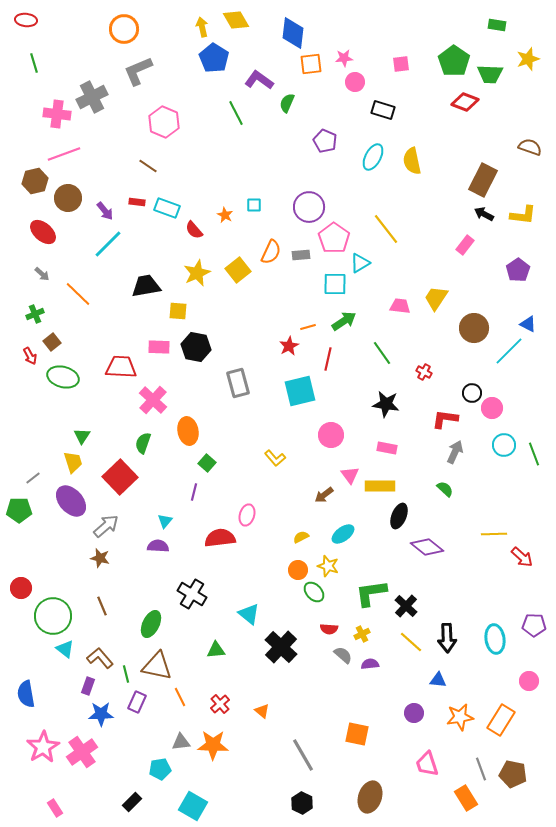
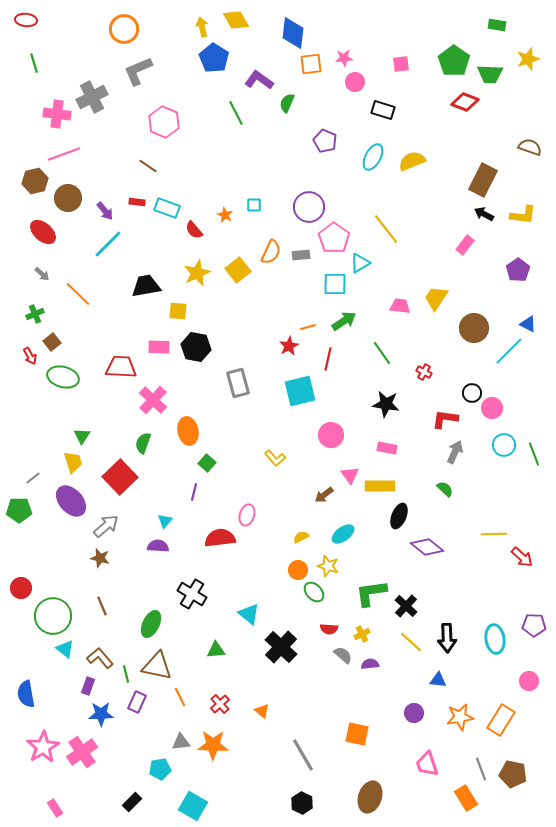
yellow semicircle at (412, 161): rotated 80 degrees clockwise
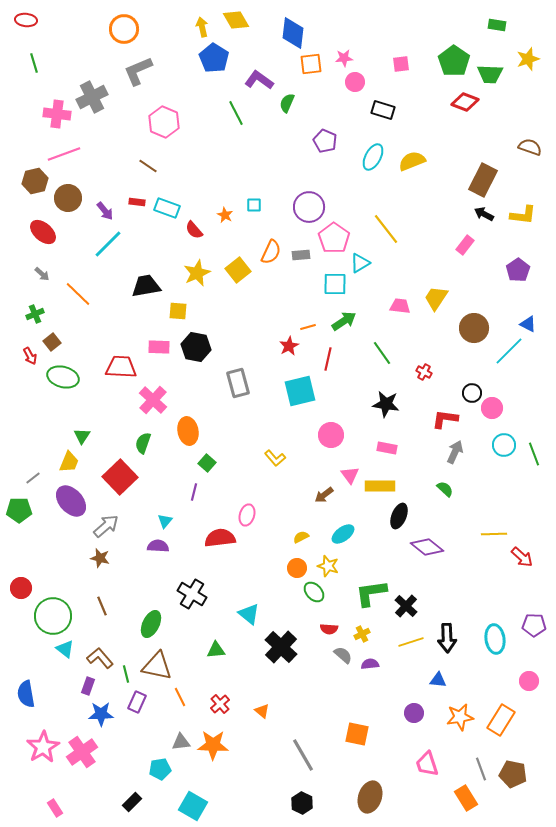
yellow trapezoid at (73, 462): moved 4 px left; rotated 40 degrees clockwise
orange circle at (298, 570): moved 1 px left, 2 px up
yellow line at (411, 642): rotated 60 degrees counterclockwise
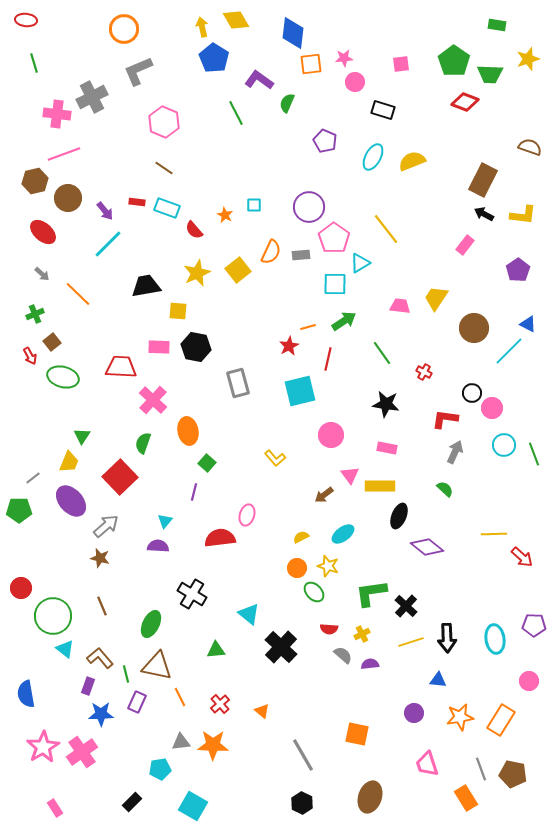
brown line at (148, 166): moved 16 px right, 2 px down
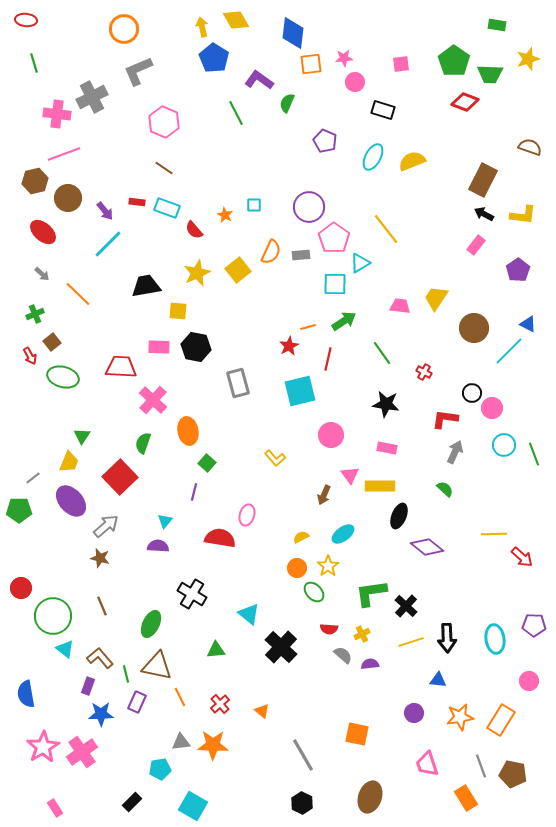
pink rectangle at (465, 245): moved 11 px right
brown arrow at (324, 495): rotated 30 degrees counterclockwise
red semicircle at (220, 538): rotated 16 degrees clockwise
yellow star at (328, 566): rotated 20 degrees clockwise
gray line at (481, 769): moved 3 px up
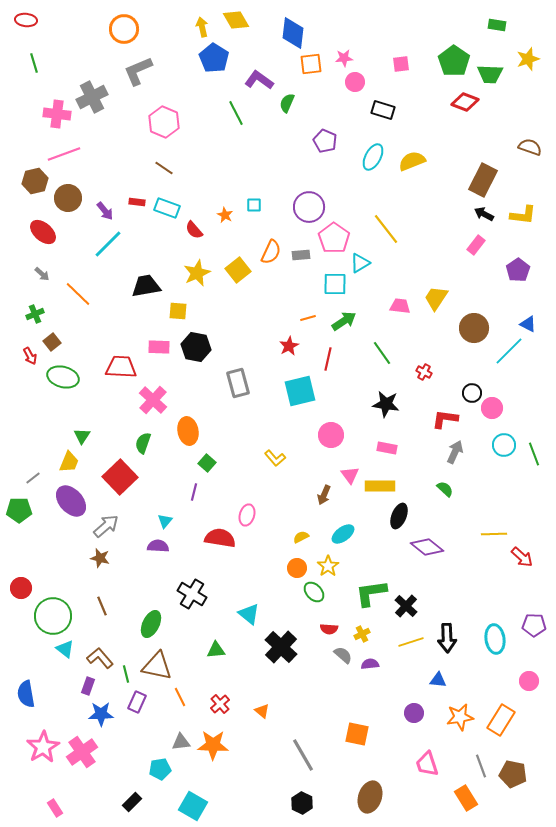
orange line at (308, 327): moved 9 px up
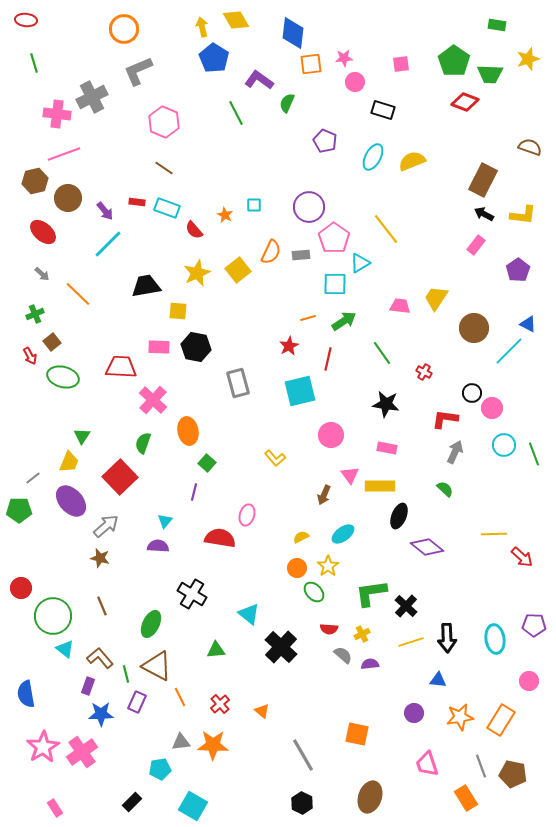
brown triangle at (157, 666): rotated 16 degrees clockwise
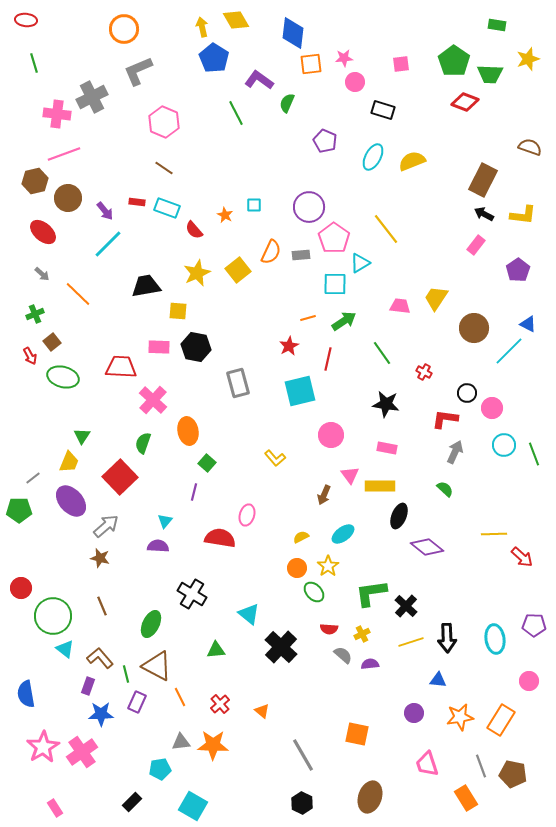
black circle at (472, 393): moved 5 px left
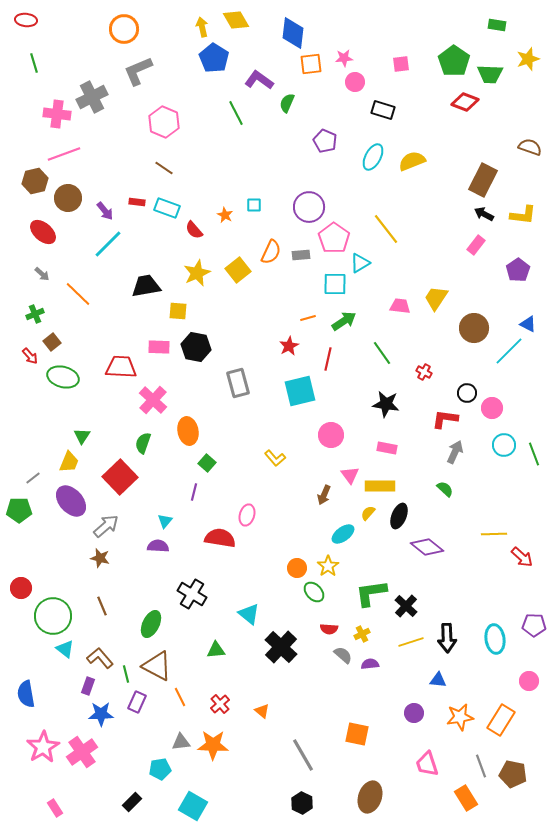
red arrow at (30, 356): rotated 12 degrees counterclockwise
yellow semicircle at (301, 537): moved 67 px right, 24 px up; rotated 21 degrees counterclockwise
